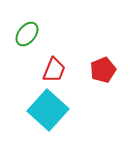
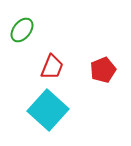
green ellipse: moved 5 px left, 4 px up
red trapezoid: moved 2 px left, 3 px up
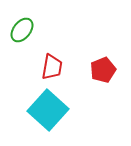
red trapezoid: rotated 12 degrees counterclockwise
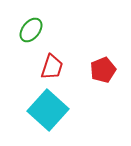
green ellipse: moved 9 px right
red trapezoid: rotated 8 degrees clockwise
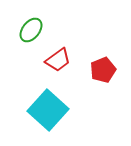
red trapezoid: moved 6 px right, 7 px up; rotated 36 degrees clockwise
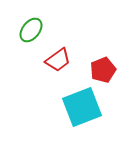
cyan square: moved 34 px right, 3 px up; rotated 27 degrees clockwise
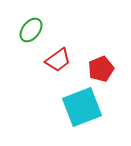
red pentagon: moved 2 px left, 1 px up
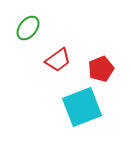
green ellipse: moved 3 px left, 2 px up
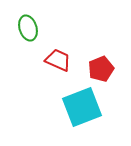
green ellipse: rotated 55 degrees counterclockwise
red trapezoid: rotated 120 degrees counterclockwise
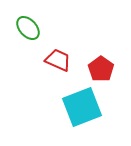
green ellipse: rotated 25 degrees counterclockwise
red pentagon: rotated 15 degrees counterclockwise
